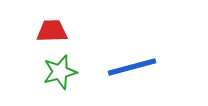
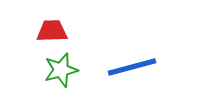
green star: moved 1 px right, 2 px up
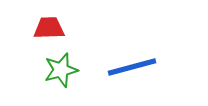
red trapezoid: moved 3 px left, 3 px up
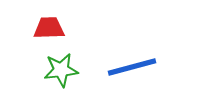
green star: rotated 8 degrees clockwise
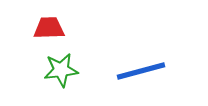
blue line: moved 9 px right, 4 px down
